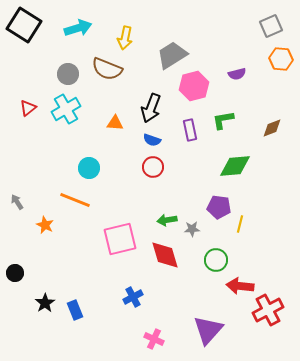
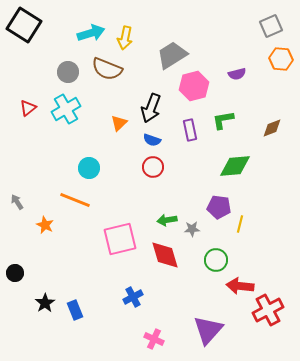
cyan arrow: moved 13 px right, 5 px down
gray circle: moved 2 px up
orange triangle: moved 4 px right; rotated 48 degrees counterclockwise
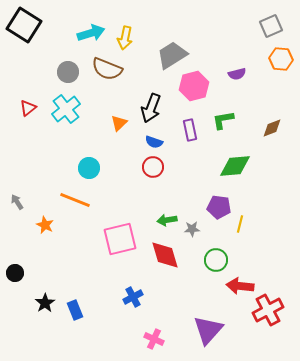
cyan cross: rotated 8 degrees counterclockwise
blue semicircle: moved 2 px right, 2 px down
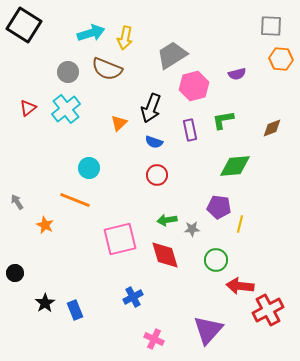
gray square: rotated 25 degrees clockwise
red circle: moved 4 px right, 8 px down
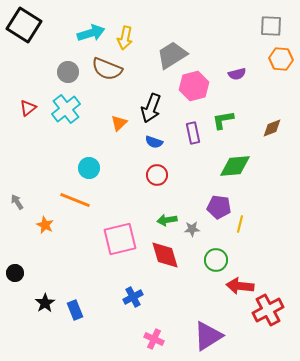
purple rectangle: moved 3 px right, 3 px down
purple triangle: moved 6 px down; rotated 16 degrees clockwise
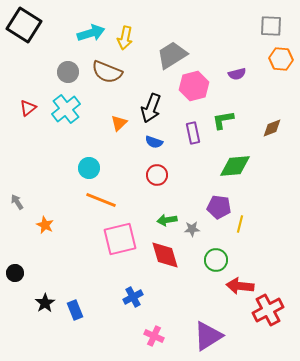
brown semicircle: moved 3 px down
orange line: moved 26 px right
pink cross: moved 3 px up
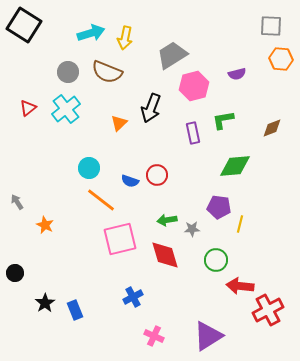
blue semicircle: moved 24 px left, 39 px down
orange line: rotated 16 degrees clockwise
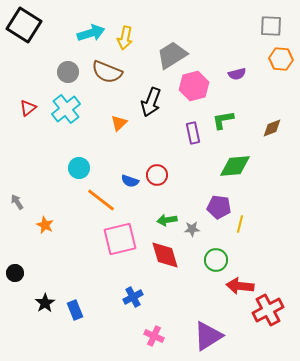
black arrow: moved 6 px up
cyan circle: moved 10 px left
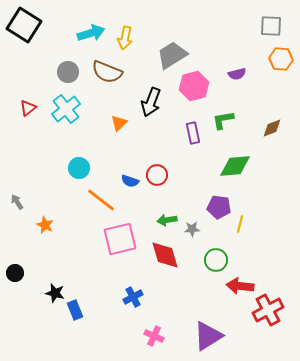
black star: moved 10 px right, 10 px up; rotated 24 degrees counterclockwise
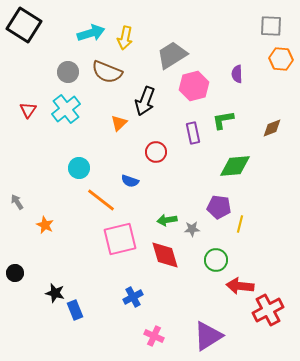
purple semicircle: rotated 102 degrees clockwise
black arrow: moved 6 px left, 1 px up
red triangle: moved 2 px down; rotated 18 degrees counterclockwise
red circle: moved 1 px left, 23 px up
